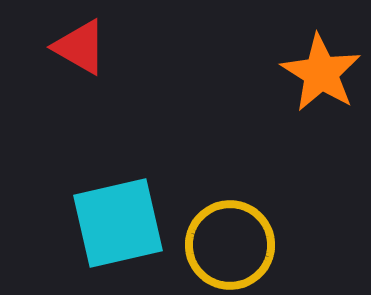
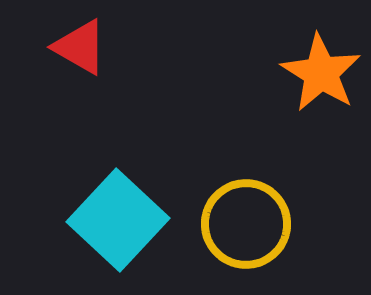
cyan square: moved 3 px up; rotated 34 degrees counterclockwise
yellow circle: moved 16 px right, 21 px up
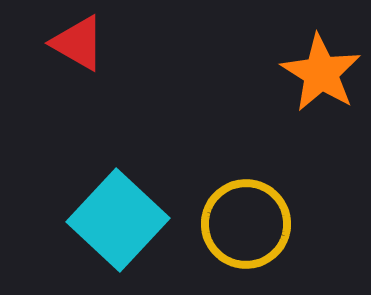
red triangle: moved 2 px left, 4 px up
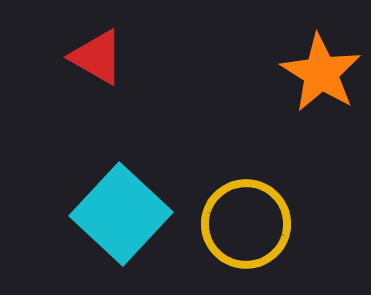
red triangle: moved 19 px right, 14 px down
cyan square: moved 3 px right, 6 px up
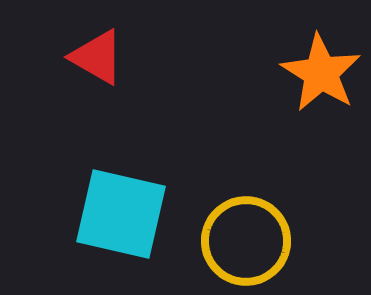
cyan square: rotated 30 degrees counterclockwise
yellow circle: moved 17 px down
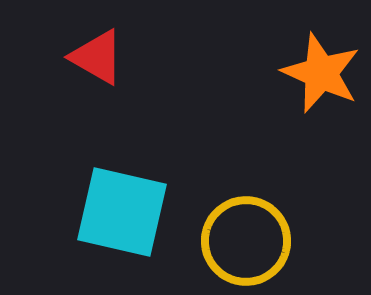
orange star: rotated 8 degrees counterclockwise
cyan square: moved 1 px right, 2 px up
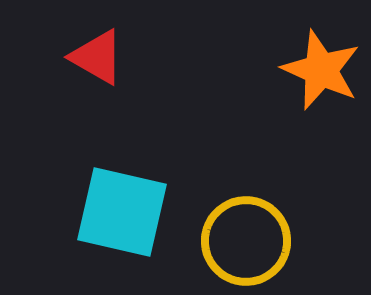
orange star: moved 3 px up
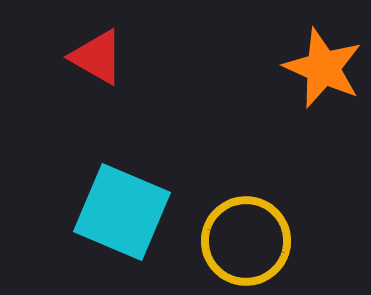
orange star: moved 2 px right, 2 px up
cyan square: rotated 10 degrees clockwise
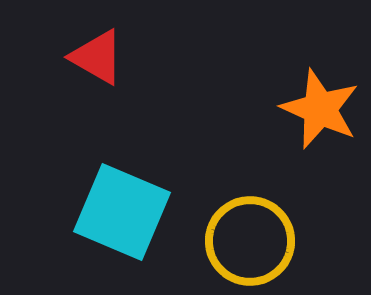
orange star: moved 3 px left, 41 px down
yellow circle: moved 4 px right
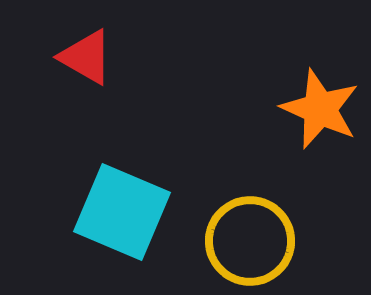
red triangle: moved 11 px left
